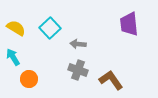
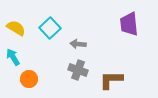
brown L-shape: rotated 55 degrees counterclockwise
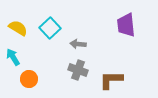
purple trapezoid: moved 3 px left, 1 px down
yellow semicircle: moved 2 px right
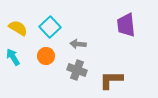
cyan square: moved 1 px up
gray cross: moved 1 px left
orange circle: moved 17 px right, 23 px up
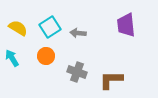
cyan square: rotated 10 degrees clockwise
gray arrow: moved 11 px up
cyan arrow: moved 1 px left, 1 px down
gray cross: moved 2 px down
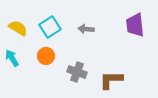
purple trapezoid: moved 9 px right
gray arrow: moved 8 px right, 4 px up
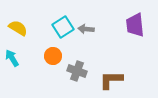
cyan square: moved 13 px right
orange circle: moved 7 px right
gray cross: moved 1 px up
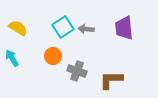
purple trapezoid: moved 11 px left, 3 px down
